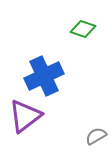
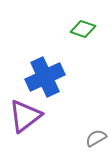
blue cross: moved 1 px right, 1 px down
gray semicircle: moved 2 px down
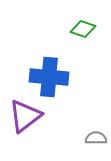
blue cross: moved 4 px right; rotated 30 degrees clockwise
gray semicircle: rotated 30 degrees clockwise
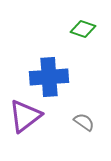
blue cross: rotated 9 degrees counterclockwise
gray semicircle: moved 12 px left, 16 px up; rotated 35 degrees clockwise
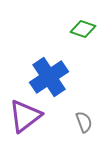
blue cross: rotated 30 degrees counterclockwise
gray semicircle: rotated 35 degrees clockwise
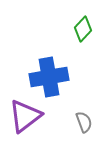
green diamond: rotated 65 degrees counterclockwise
blue cross: rotated 24 degrees clockwise
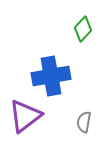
blue cross: moved 2 px right, 1 px up
gray semicircle: rotated 150 degrees counterclockwise
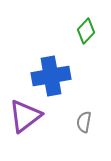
green diamond: moved 3 px right, 2 px down
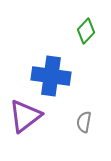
blue cross: rotated 18 degrees clockwise
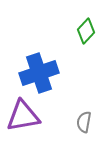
blue cross: moved 12 px left, 3 px up; rotated 27 degrees counterclockwise
purple triangle: moved 2 px left; rotated 27 degrees clockwise
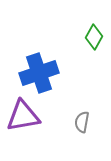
green diamond: moved 8 px right, 6 px down; rotated 15 degrees counterclockwise
gray semicircle: moved 2 px left
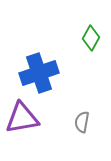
green diamond: moved 3 px left, 1 px down
purple triangle: moved 1 px left, 2 px down
